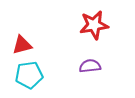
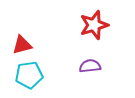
red star: rotated 8 degrees counterclockwise
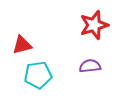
cyan pentagon: moved 9 px right
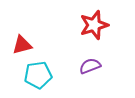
purple semicircle: rotated 15 degrees counterclockwise
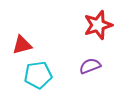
red star: moved 4 px right
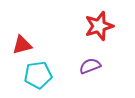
red star: moved 1 px right, 1 px down
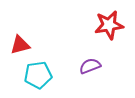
red star: moved 10 px right, 1 px up; rotated 8 degrees clockwise
red triangle: moved 2 px left
